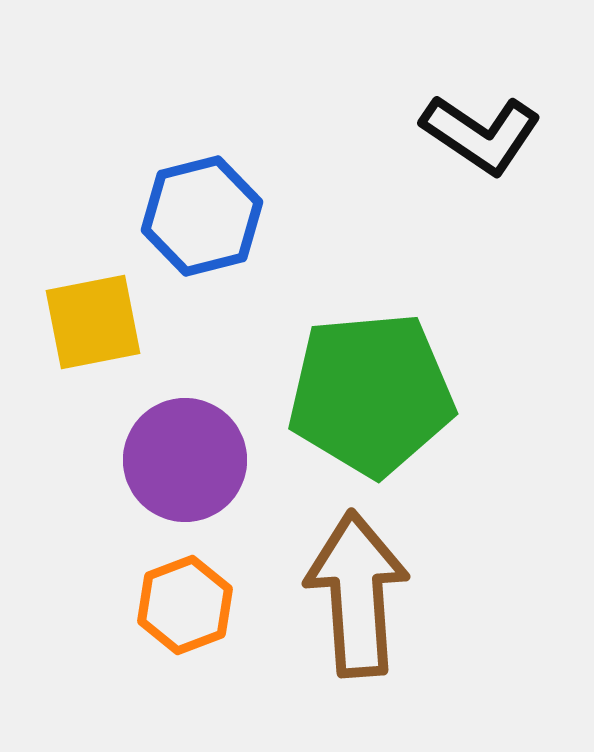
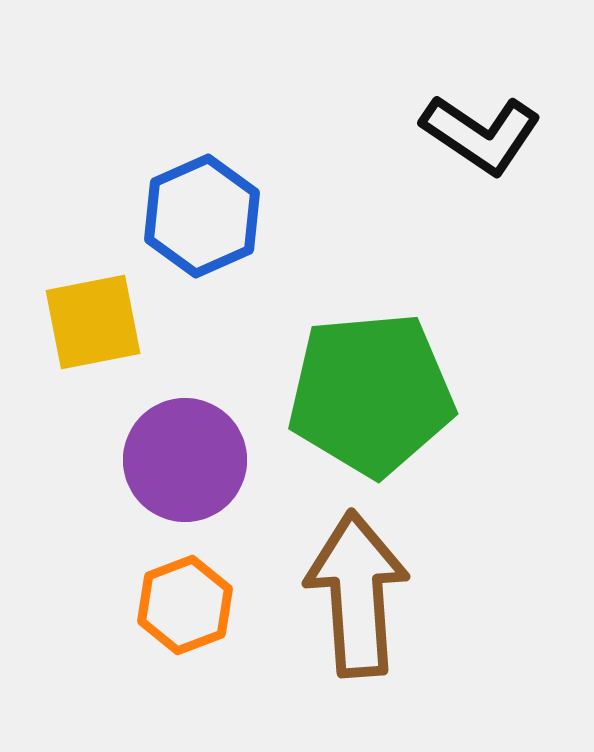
blue hexagon: rotated 10 degrees counterclockwise
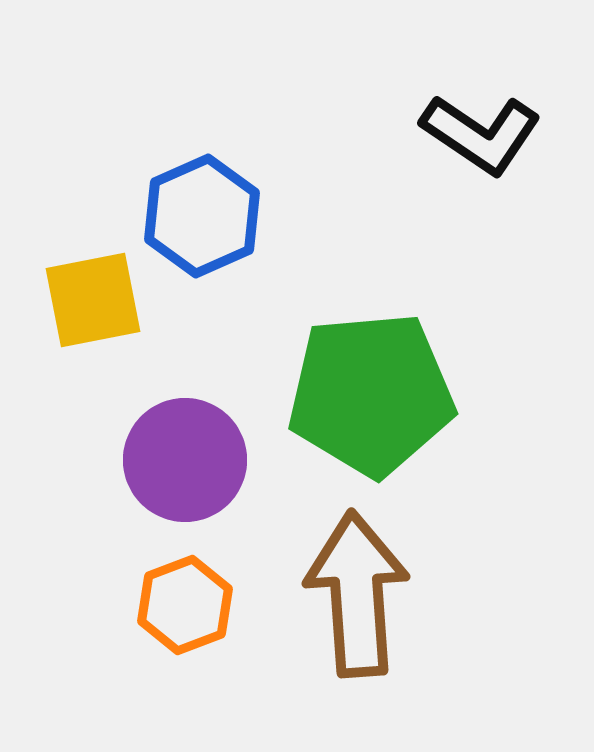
yellow square: moved 22 px up
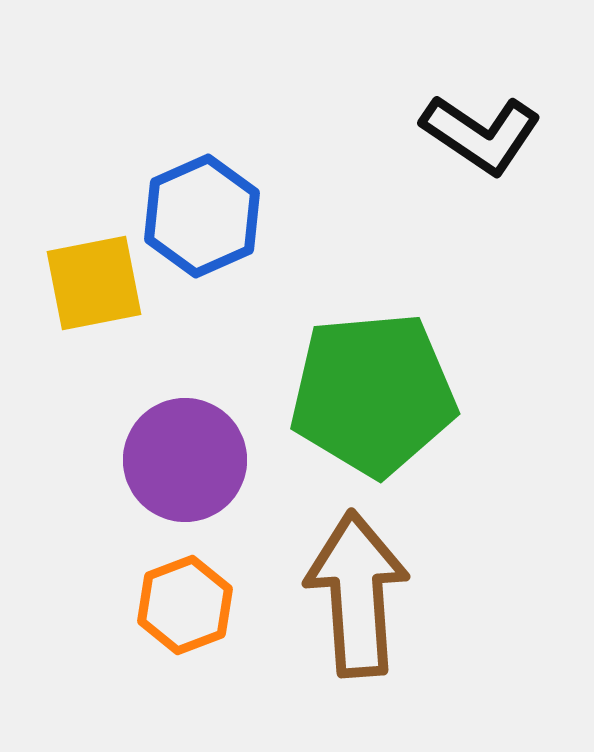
yellow square: moved 1 px right, 17 px up
green pentagon: moved 2 px right
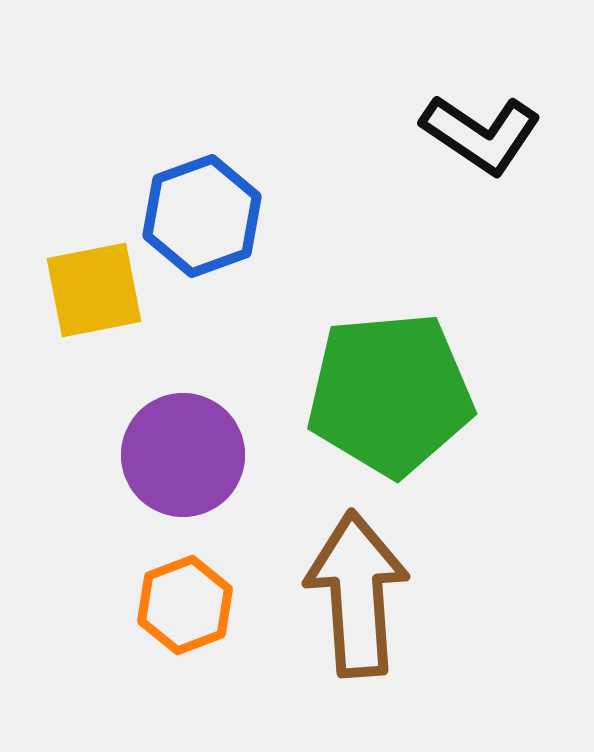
blue hexagon: rotated 4 degrees clockwise
yellow square: moved 7 px down
green pentagon: moved 17 px right
purple circle: moved 2 px left, 5 px up
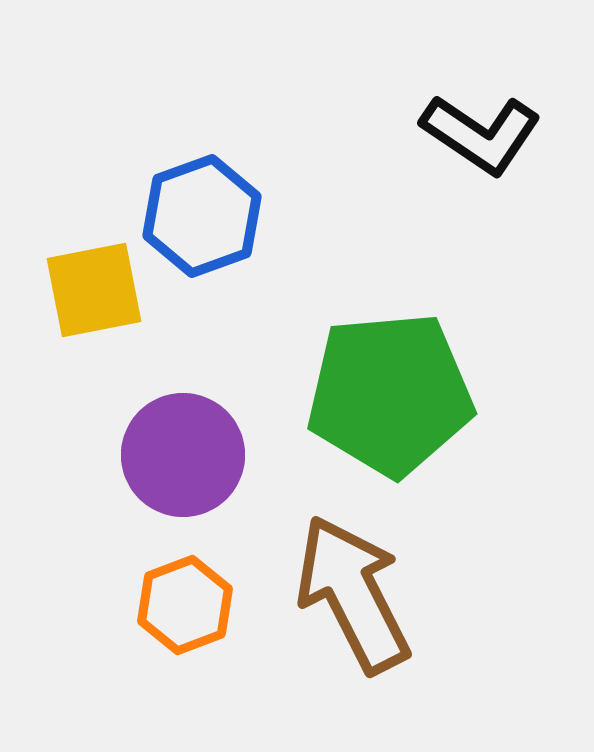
brown arrow: moved 4 px left; rotated 23 degrees counterclockwise
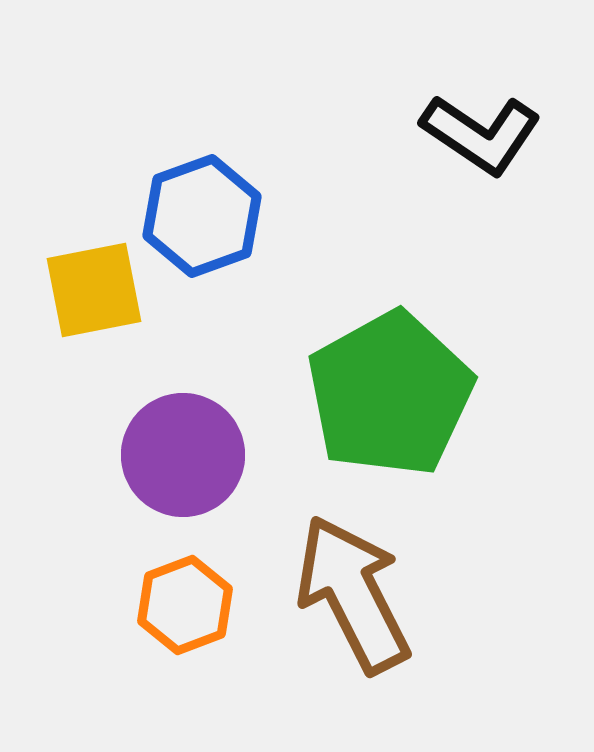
green pentagon: rotated 24 degrees counterclockwise
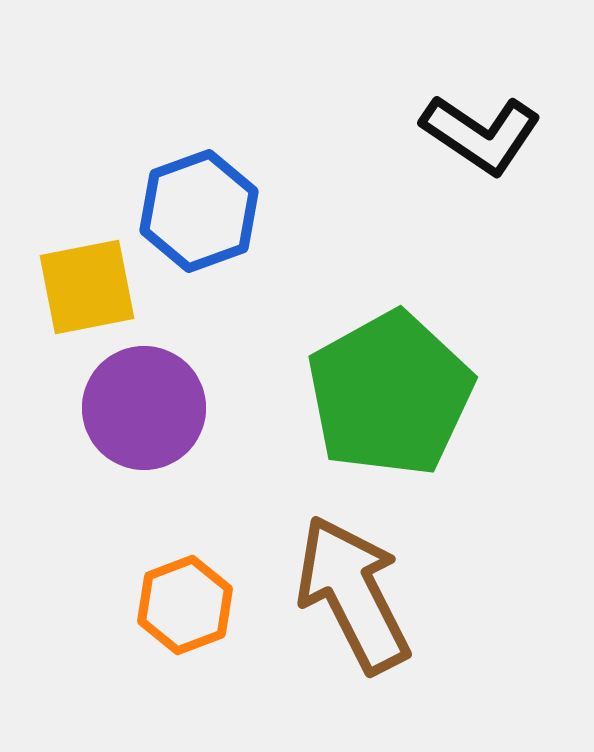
blue hexagon: moved 3 px left, 5 px up
yellow square: moved 7 px left, 3 px up
purple circle: moved 39 px left, 47 px up
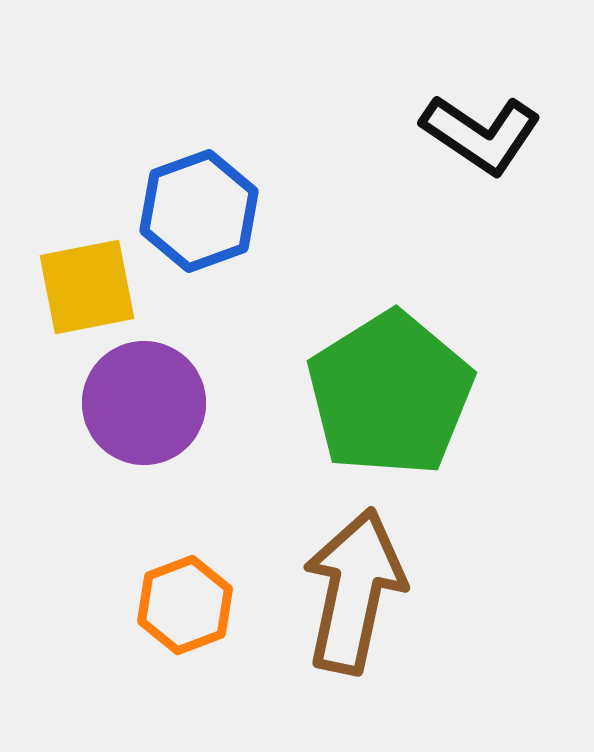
green pentagon: rotated 3 degrees counterclockwise
purple circle: moved 5 px up
brown arrow: moved 1 px right, 3 px up; rotated 39 degrees clockwise
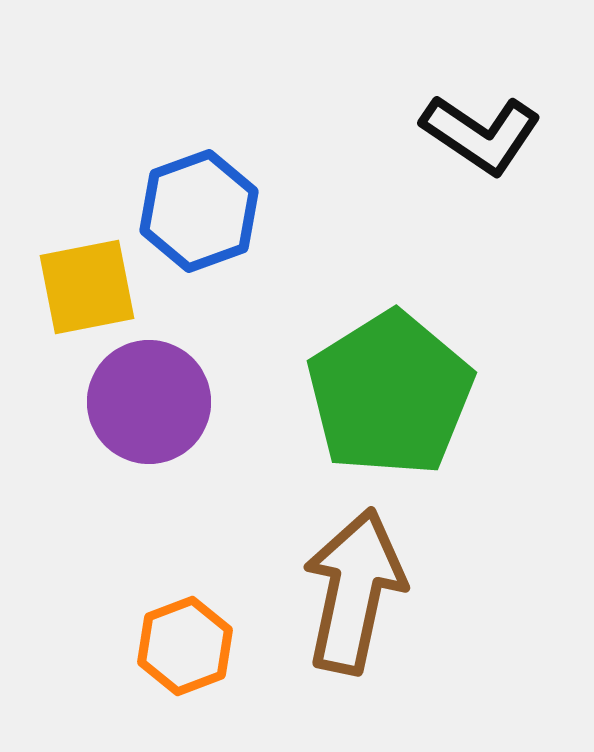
purple circle: moved 5 px right, 1 px up
orange hexagon: moved 41 px down
